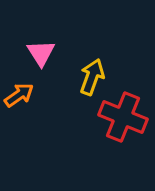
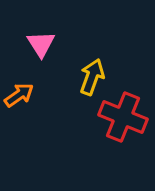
pink triangle: moved 9 px up
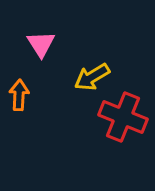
yellow arrow: rotated 141 degrees counterclockwise
orange arrow: rotated 52 degrees counterclockwise
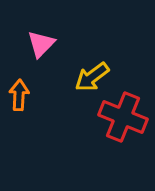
pink triangle: rotated 16 degrees clockwise
yellow arrow: rotated 6 degrees counterclockwise
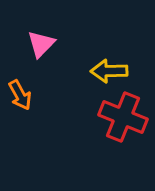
yellow arrow: moved 17 px right, 6 px up; rotated 36 degrees clockwise
orange arrow: moved 1 px right; rotated 148 degrees clockwise
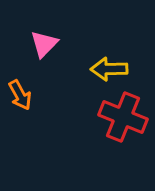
pink triangle: moved 3 px right
yellow arrow: moved 2 px up
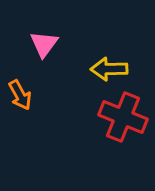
pink triangle: rotated 8 degrees counterclockwise
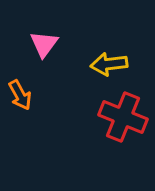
yellow arrow: moved 5 px up; rotated 6 degrees counterclockwise
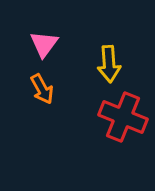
yellow arrow: rotated 87 degrees counterclockwise
orange arrow: moved 22 px right, 6 px up
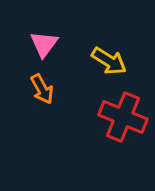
yellow arrow: moved 3 px up; rotated 54 degrees counterclockwise
